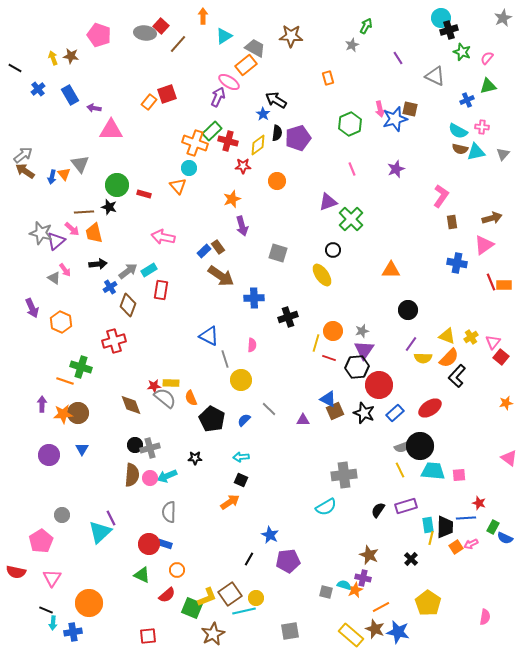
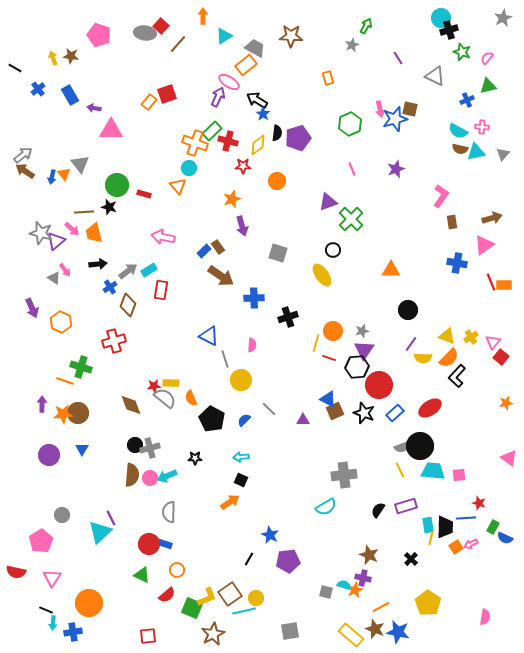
black arrow at (276, 100): moved 19 px left
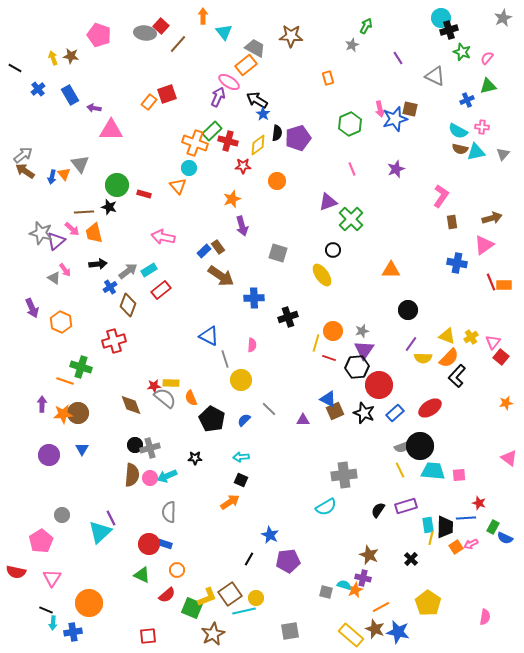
cyan triangle at (224, 36): moved 4 px up; rotated 36 degrees counterclockwise
red rectangle at (161, 290): rotated 42 degrees clockwise
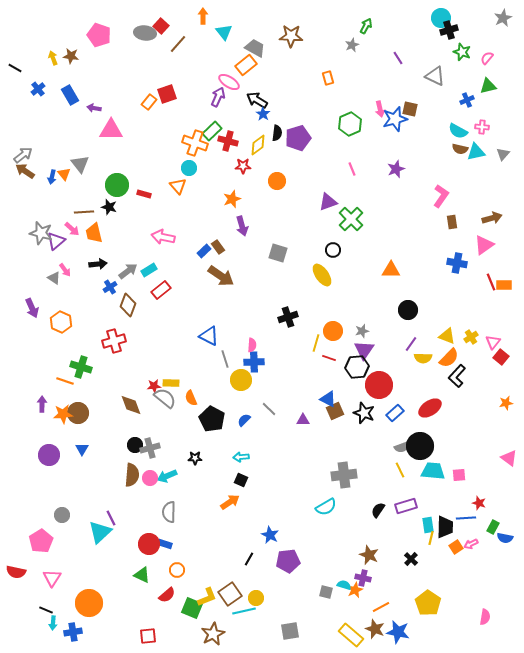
blue cross at (254, 298): moved 64 px down
blue semicircle at (505, 538): rotated 14 degrees counterclockwise
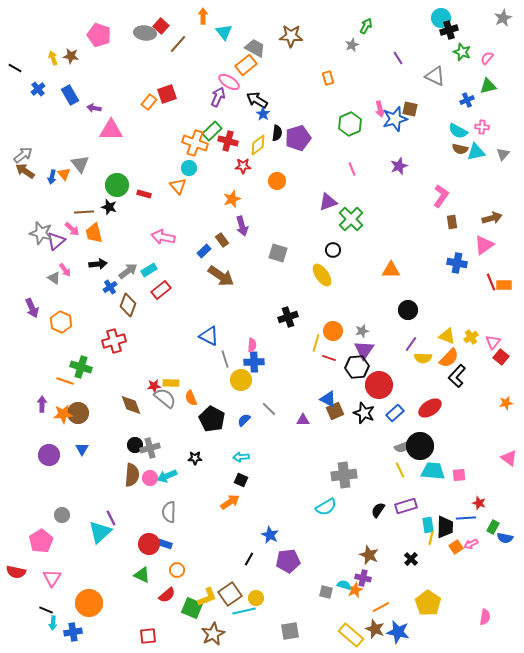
purple star at (396, 169): moved 3 px right, 3 px up
brown rectangle at (218, 247): moved 4 px right, 7 px up
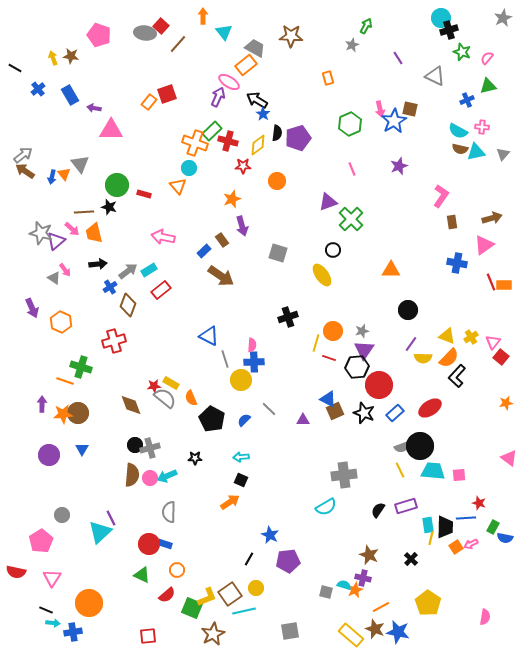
blue star at (395, 119): moved 1 px left, 2 px down; rotated 15 degrees counterclockwise
yellow rectangle at (171, 383): rotated 28 degrees clockwise
yellow circle at (256, 598): moved 10 px up
cyan arrow at (53, 623): rotated 88 degrees counterclockwise
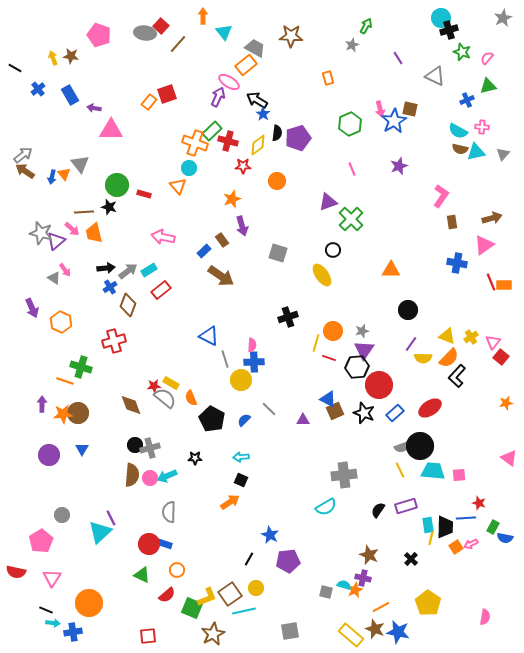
black arrow at (98, 264): moved 8 px right, 4 px down
